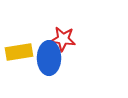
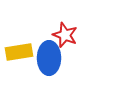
red star: moved 2 px right, 4 px up; rotated 15 degrees clockwise
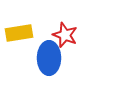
yellow rectangle: moved 19 px up
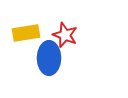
yellow rectangle: moved 7 px right
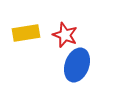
blue ellipse: moved 28 px right, 7 px down; rotated 20 degrees clockwise
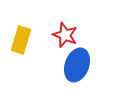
yellow rectangle: moved 5 px left, 7 px down; rotated 64 degrees counterclockwise
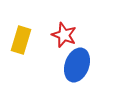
red star: moved 1 px left
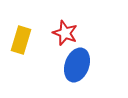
red star: moved 1 px right, 2 px up
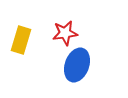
red star: rotated 30 degrees counterclockwise
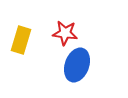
red star: rotated 15 degrees clockwise
